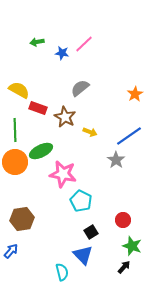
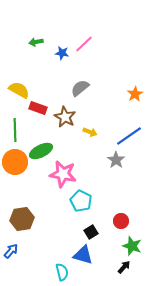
green arrow: moved 1 px left
red circle: moved 2 px left, 1 px down
blue triangle: rotated 30 degrees counterclockwise
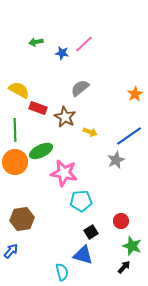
gray star: rotated 12 degrees clockwise
pink star: moved 1 px right, 1 px up
cyan pentagon: rotated 30 degrees counterclockwise
